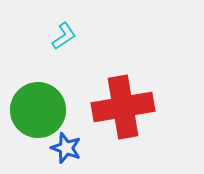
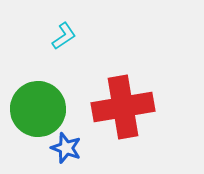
green circle: moved 1 px up
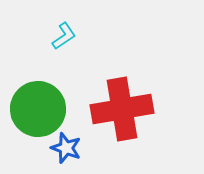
red cross: moved 1 px left, 2 px down
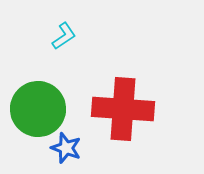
red cross: moved 1 px right; rotated 14 degrees clockwise
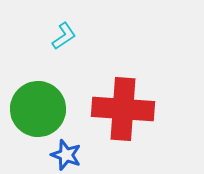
blue star: moved 7 px down
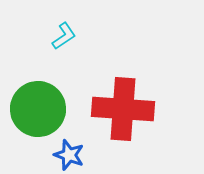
blue star: moved 3 px right
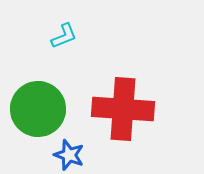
cyan L-shape: rotated 12 degrees clockwise
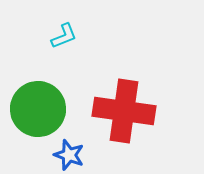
red cross: moved 1 px right, 2 px down; rotated 4 degrees clockwise
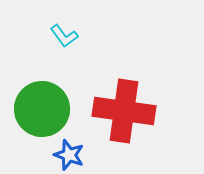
cyan L-shape: rotated 76 degrees clockwise
green circle: moved 4 px right
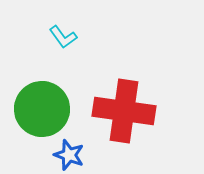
cyan L-shape: moved 1 px left, 1 px down
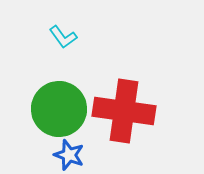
green circle: moved 17 px right
